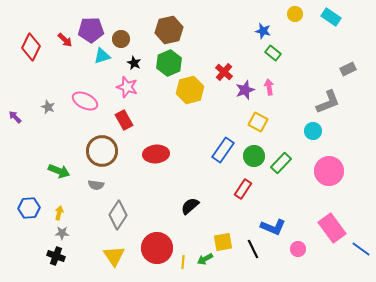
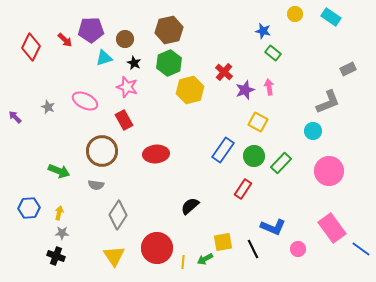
brown circle at (121, 39): moved 4 px right
cyan triangle at (102, 56): moved 2 px right, 2 px down
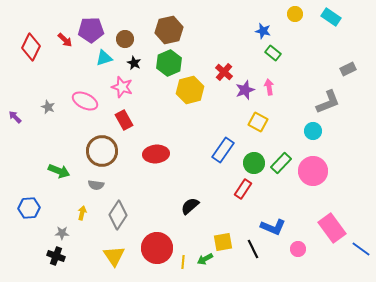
pink star at (127, 87): moved 5 px left
green circle at (254, 156): moved 7 px down
pink circle at (329, 171): moved 16 px left
yellow arrow at (59, 213): moved 23 px right
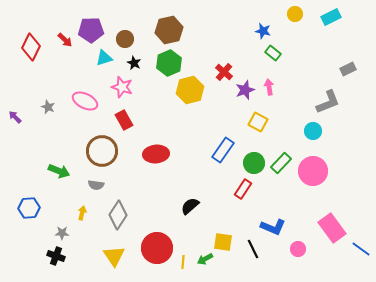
cyan rectangle at (331, 17): rotated 60 degrees counterclockwise
yellow square at (223, 242): rotated 18 degrees clockwise
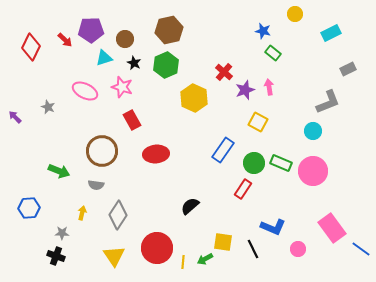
cyan rectangle at (331, 17): moved 16 px down
green hexagon at (169, 63): moved 3 px left, 2 px down
yellow hexagon at (190, 90): moved 4 px right, 8 px down; rotated 20 degrees counterclockwise
pink ellipse at (85, 101): moved 10 px up
red rectangle at (124, 120): moved 8 px right
green rectangle at (281, 163): rotated 70 degrees clockwise
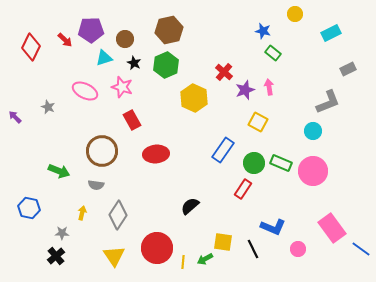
blue hexagon at (29, 208): rotated 15 degrees clockwise
black cross at (56, 256): rotated 30 degrees clockwise
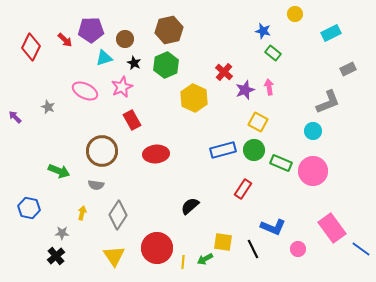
pink star at (122, 87): rotated 30 degrees clockwise
blue rectangle at (223, 150): rotated 40 degrees clockwise
green circle at (254, 163): moved 13 px up
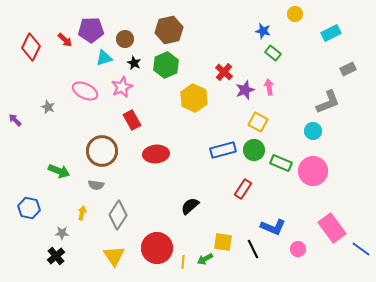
purple arrow at (15, 117): moved 3 px down
